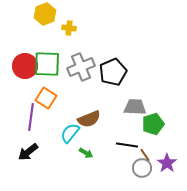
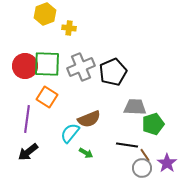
orange square: moved 1 px right, 1 px up
purple line: moved 4 px left, 2 px down
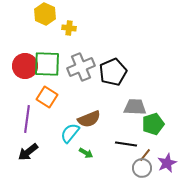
yellow hexagon: rotated 15 degrees counterclockwise
black line: moved 1 px left, 1 px up
brown line: rotated 72 degrees clockwise
purple star: rotated 12 degrees clockwise
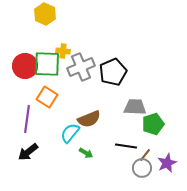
yellow cross: moved 6 px left, 23 px down
black line: moved 2 px down
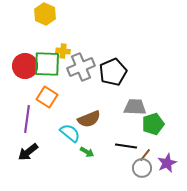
cyan semicircle: rotated 90 degrees clockwise
green arrow: moved 1 px right, 1 px up
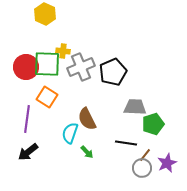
red circle: moved 1 px right, 1 px down
brown semicircle: moved 2 px left; rotated 85 degrees clockwise
cyan semicircle: rotated 110 degrees counterclockwise
black line: moved 3 px up
green arrow: rotated 16 degrees clockwise
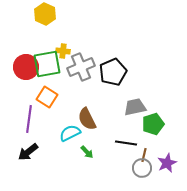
green square: rotated 12 degrees counterclockwise
gray trapezoid: rotated 15 degrees counterclockwise
purple line: moved 2 px right
cyan semicircle: rotated 45 degrees clockwise
brown line: moved 1 px left; rotated 24 degrees counterclockwise
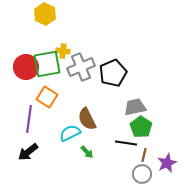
black pentagon: moved 1 px down
green pentagon: moved 12 px left, 3 px down; rotated 20 degrees counterclockwise
gray circle: moved 6 px down
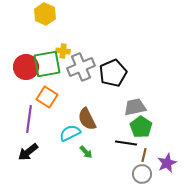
green arrow: moved 1 px left
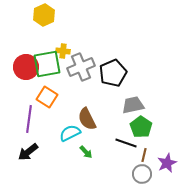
yellow hexagon: moved 1 px left, 1 px down; rotated 10 degrees clockwise
gray trapezoid: moved 2 px left, 2 px up
black line: rotated 10 degrees clockwise
